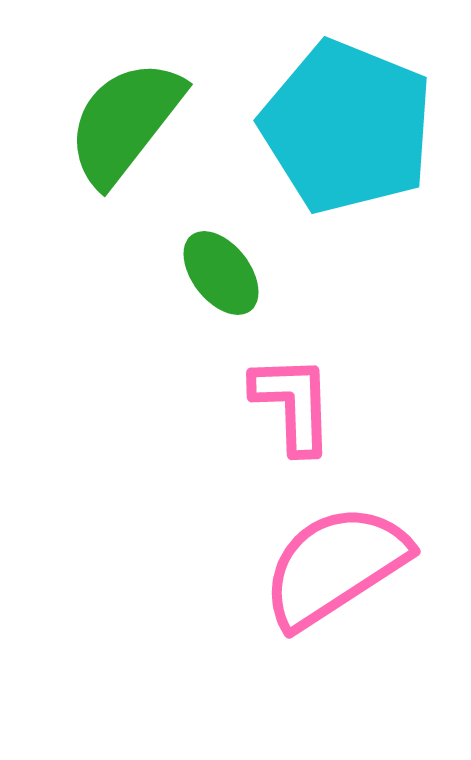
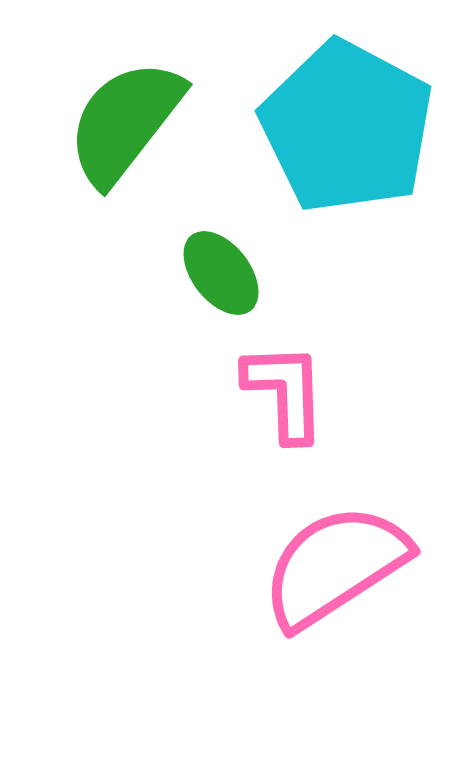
cyan pentagon: rotated 6 degrees clockwise
pink L-shape: moved 8 px left, 12 px up
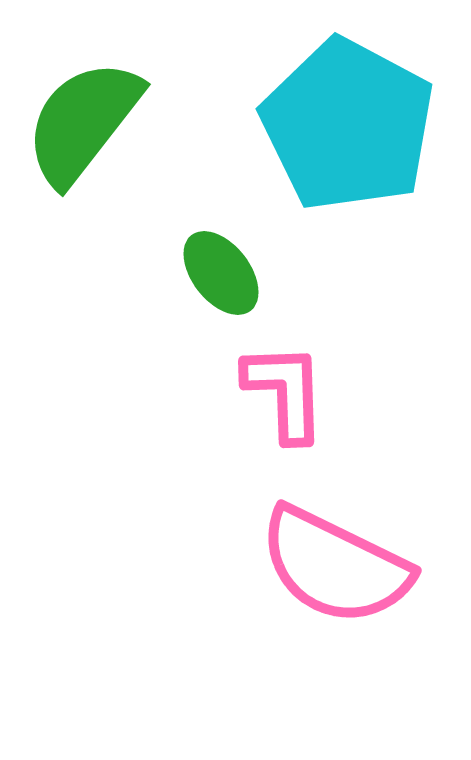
green semicircle: moved 42 px left
cyan pentagon: moved 1 px right, 2 px up
pink semicircle: rotated 121 degrees counterclockwise
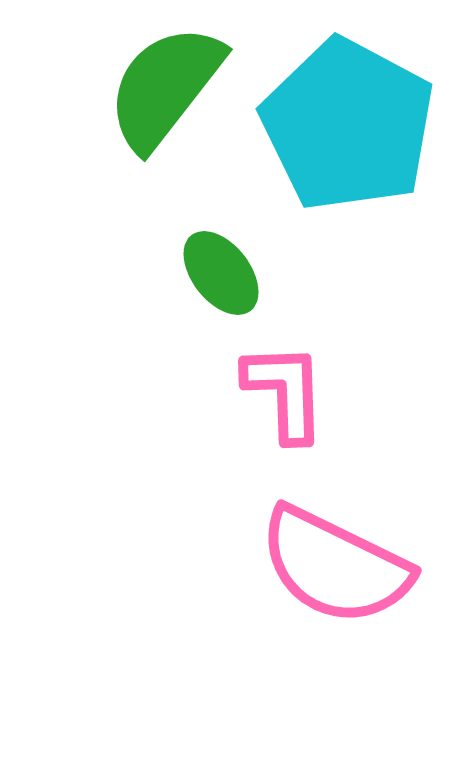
green semicircle: moved 82 px right, 35 px up
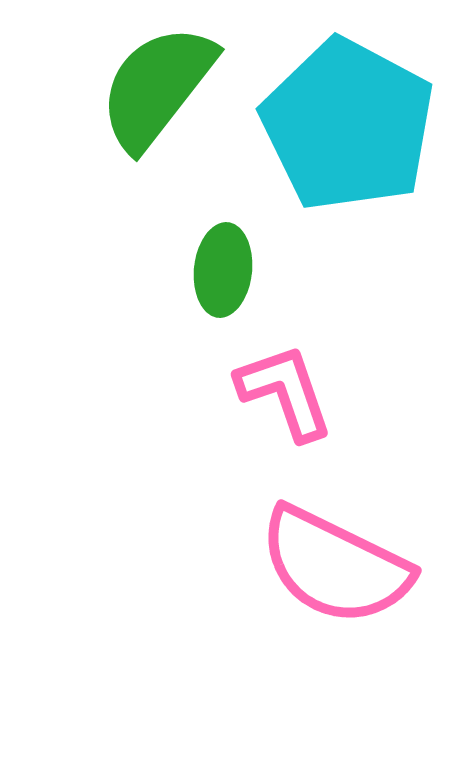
green semicircle: moved 8 px left
green ellipse: moved 2 px right, 3 px up; rotated 44 degrees clockwise
pink L-shape: rotated 17 degrees counterclockwise
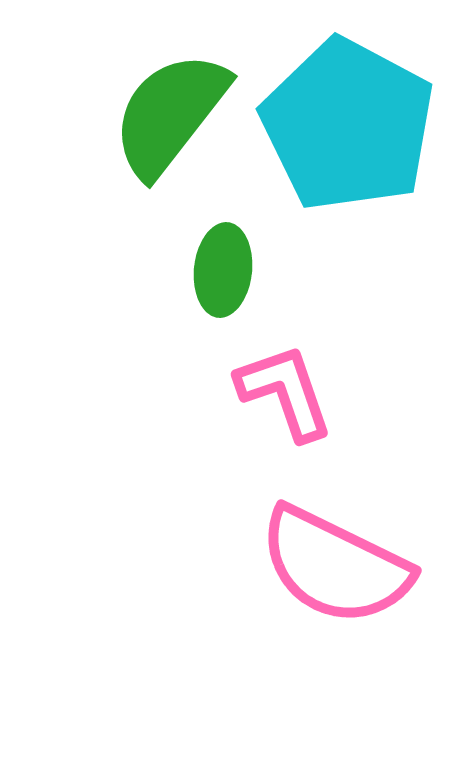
green semicircle: moved 13 px right, 27 px down
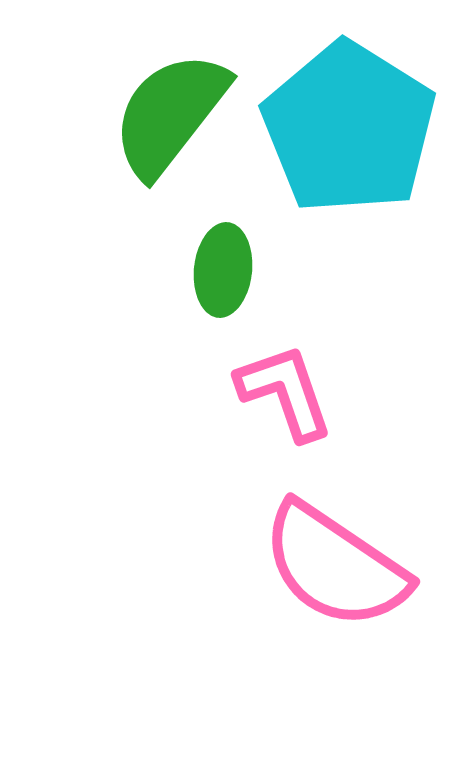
cyan pentagon: moved 1 px right, 3 px down; rotated 4 degrees clockwise
pink semicircle: rotated 8 degrees clockwise
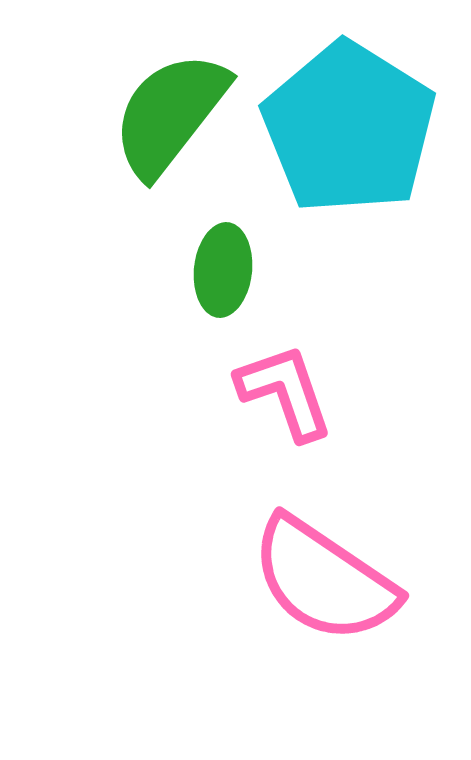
pink semicircle: moved 11 px left, 14 px down
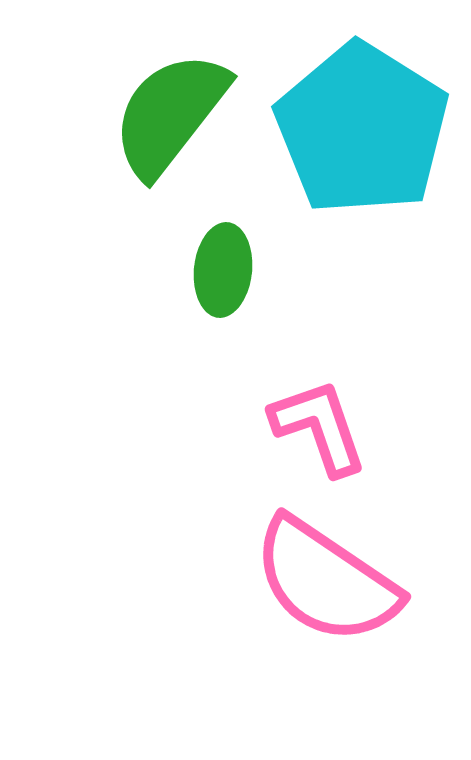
cyan pentagon: moved 13 px right, 1 px down
pink L-shape: moved 34 px right, 35 px down
pink semicircle: moved 2 px right, 1 px down
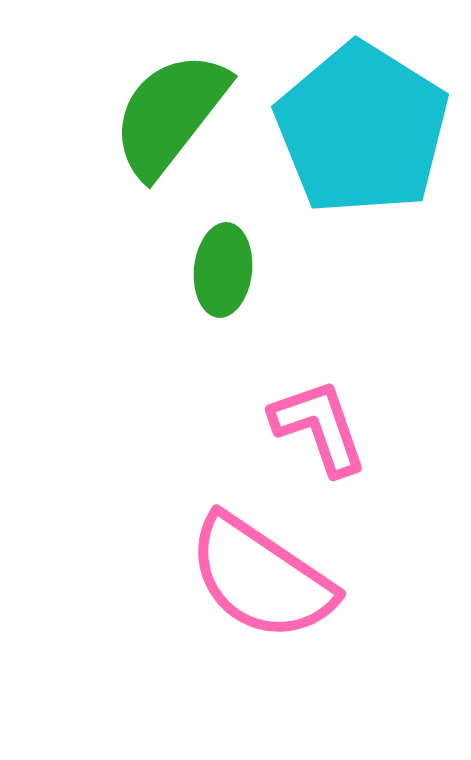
pink semicircle: moved 65 px left, 3 px up
